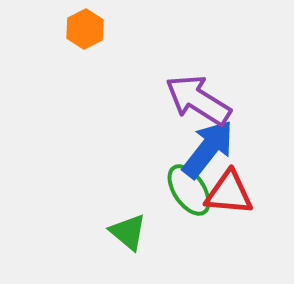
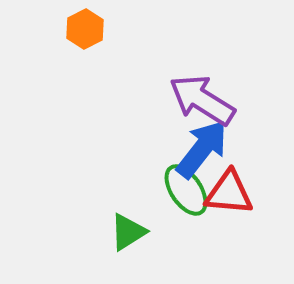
purple arrow: moved 4 px right
blue arrow: moved 6 px left
green ellipse: moved 3 px left
green triangle: rotated 48 degrees clockwise
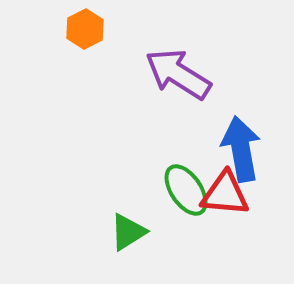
purple arrow: moved 24 px left, 26 px up
blue arrow: moved 39 px right; rotated 48 degrees counterclockwise
red triangle: moved 4 px left, 1 px down
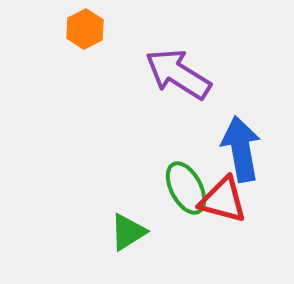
green ellipse: moved 2 px up; rotated 6 degrees clockwise
red triangle: moved 2 px left, 6 px down; rotated 10 degrees clockwise
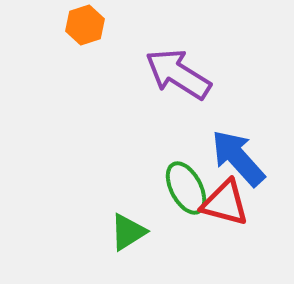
orange hexagon: moved 4 px up; rotated 9 degrees clockwise
blue arrow: moved 3 px left, 9 px down; rotated 32 degrees counterclockwise
red triangle: moved 2 px right, 3 px down
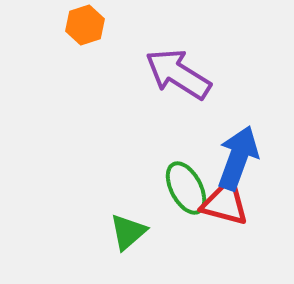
blue arrow: rotated 62 degrees clockwise
green triangle: rotated 9 degrees counterclockwise
